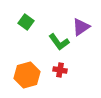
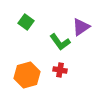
green L-shape: moved 1 px right
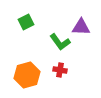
green square: rotated 28 degrees clockwise
purple triangle: rotated 36 degrees clockwise
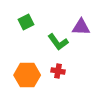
green L-shape: moved 2 px left
red cross: moved 2 px left, 1 px down
orange hexagon: rotated 15 degrees clockwise
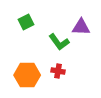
green L-shape: moved 1 px right
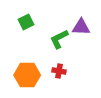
green L-shape: moved 3 px up; rotated 100 degrees clockwise
red cross: moved 1 px right
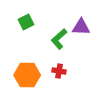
green L-shape: rotated 15 degrees counterclockwise
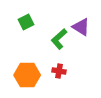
purple triangle: rotated 30 degrees clockwise
